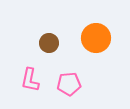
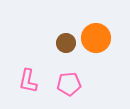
brown circle: moved 17 px right
pink L-shape: moved 2 px left, 1 px down
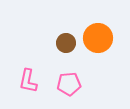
orange circle: moved 2 px right
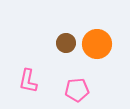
orange circle: moved 1 px left, 6 px down
pink pentagon: moved 8 px right, 6 px down
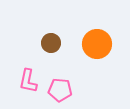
brown circle: moved 15 px left
pink pentagon: moved 17 px left; rotated 10 degrees clockwise
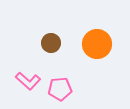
pink L-shape: rotated 60 degrees counterclockwise
pink pentagon: moved 1 px up; rotated 10 degrees counterclockwise
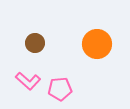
brown circle: moved 16 px left
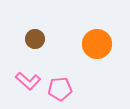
brown circle: moved 4 px up
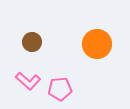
brown circle: moved 3 px left, 3 px down
